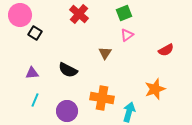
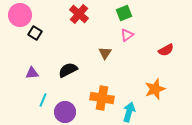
black semicircle: rotated 126 degrees clockwise
cyan line: moved 8 px right
purple circle: moved 2 px left, 1 px down
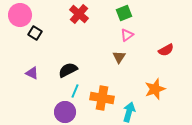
brown triangle: moved 14 px right, 4 px down
purple triangle: rotated 32 degrees clockwise
cyan line: moved 32 px right, 9 px up
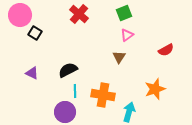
cyan line: rotated 24 degrees counterclockwise
orange cross: moved 1 px right, 3 px up
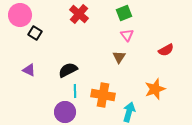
pink triangle: rotated 32 degrees counterclockwise
purple triangle: moved 3 px left, 3 px up
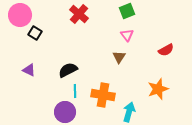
green square: moved 3 px right, 2 px up
orange star: moved 3 px right
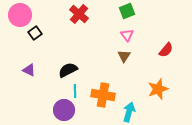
black square: rotated 24 degrees clockwise
red semicircle: rotated 21 degrees counterclockwise
brown triangle: moved 5 px right, 1 px up
purple circle: moved 1 px left, 2 px up
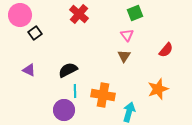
green square: moved 8 px right, 2 px down
